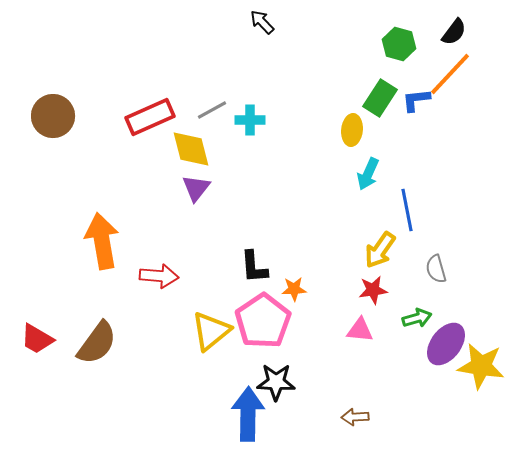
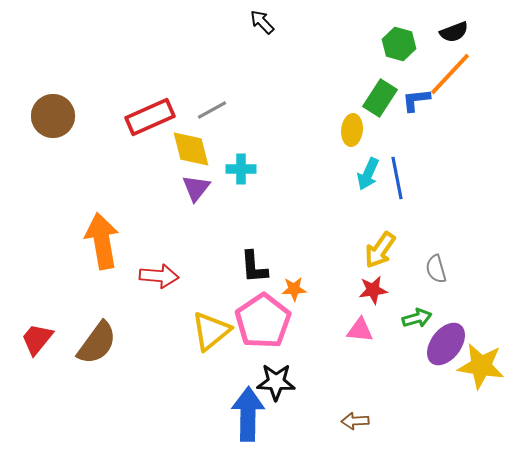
black semicircle: rotated 32 degrees clockwise
cyan cross: moved 9 px left, 49 px down
blue line: moved 10 px left, 32 px up
red trapezoid: rotated 99 degrees clockwise
brown arrow: moved 4 px down
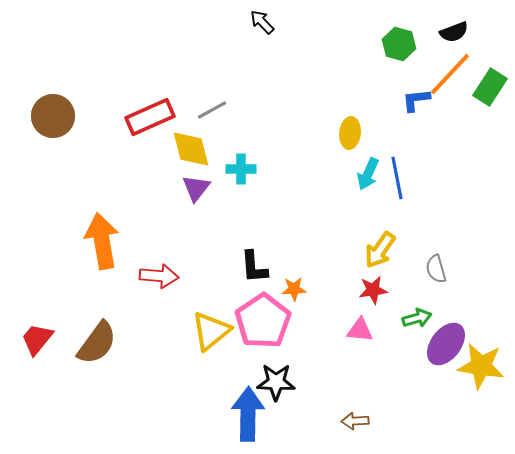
green rectangle: moved 110 px right, 11 px up
yellow ellipse: moved 2 px left, 3 px down
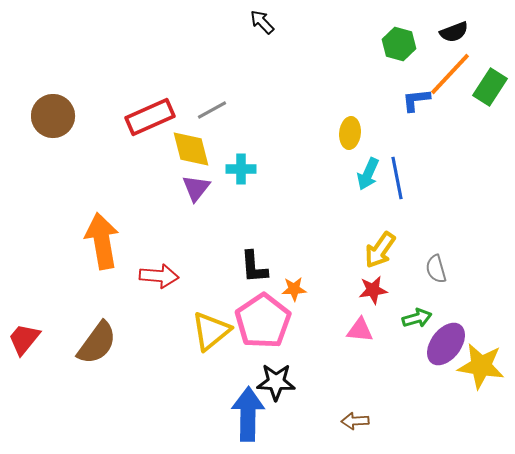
red trapezoid: moved 13 px left
